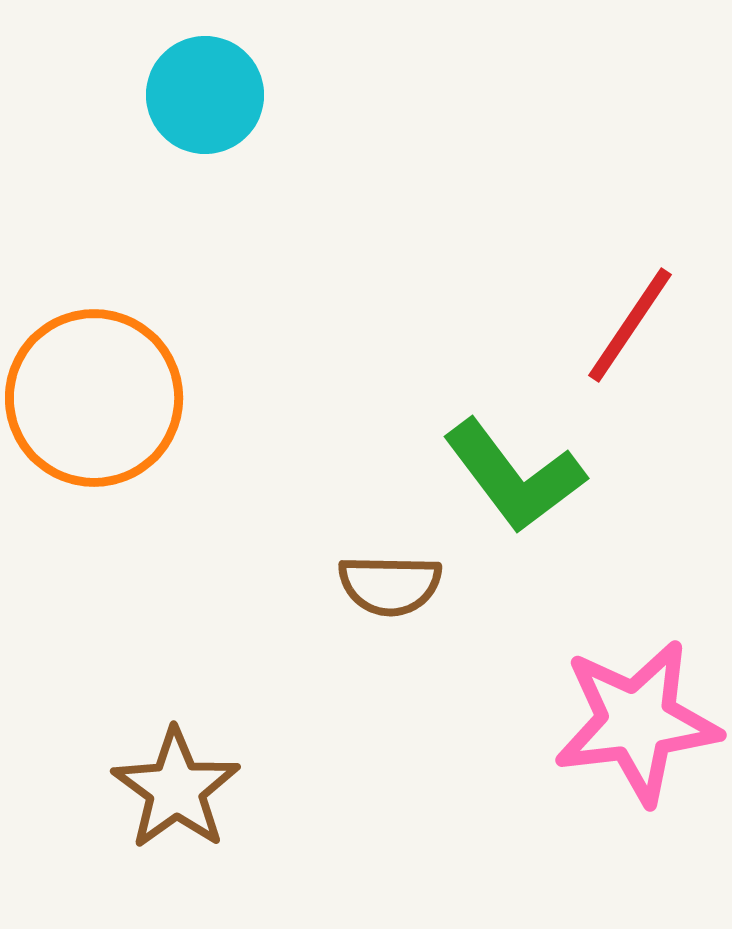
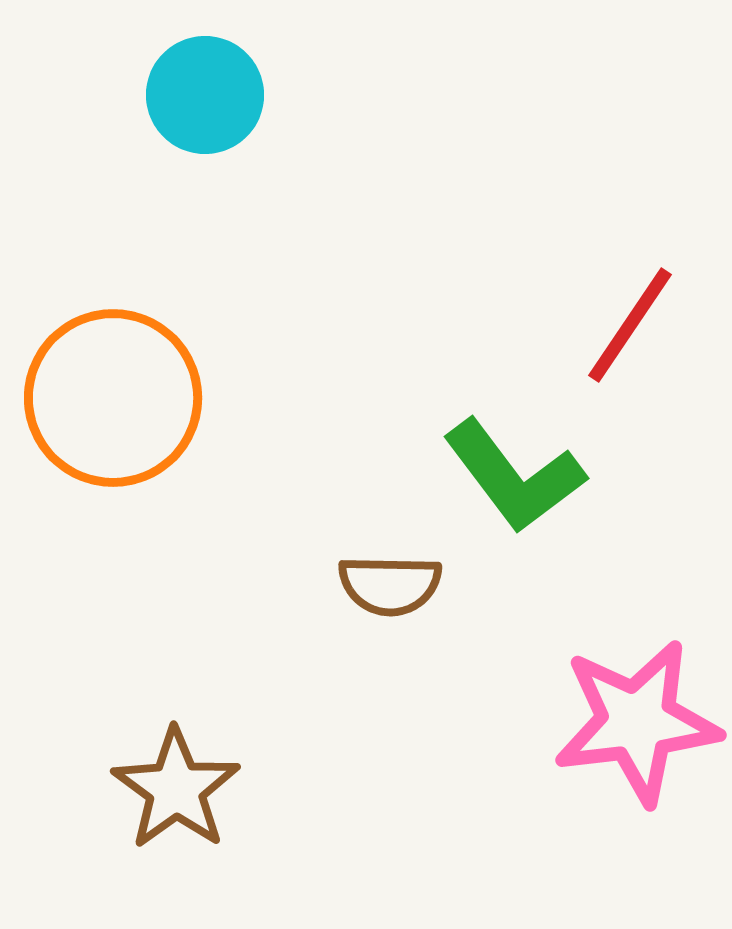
orange circle: moved 19 px right
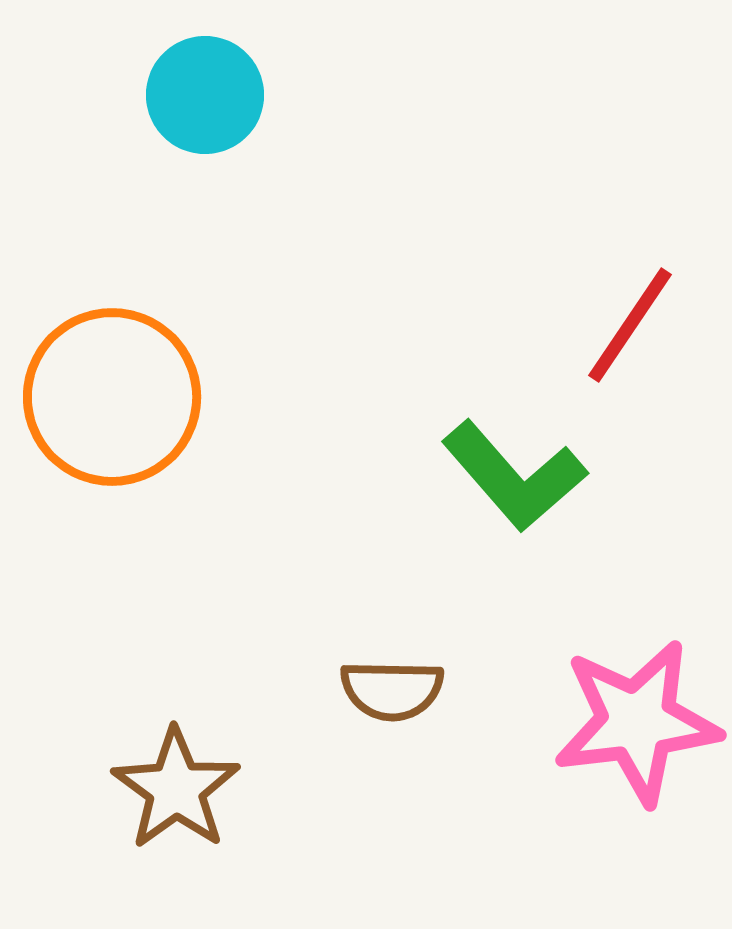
orange circle: moved 1 px left, 1 px up
green L-shape: rotated 4 degrees counterclockwise
brown semicircle: moved 2 px right, 105 px down
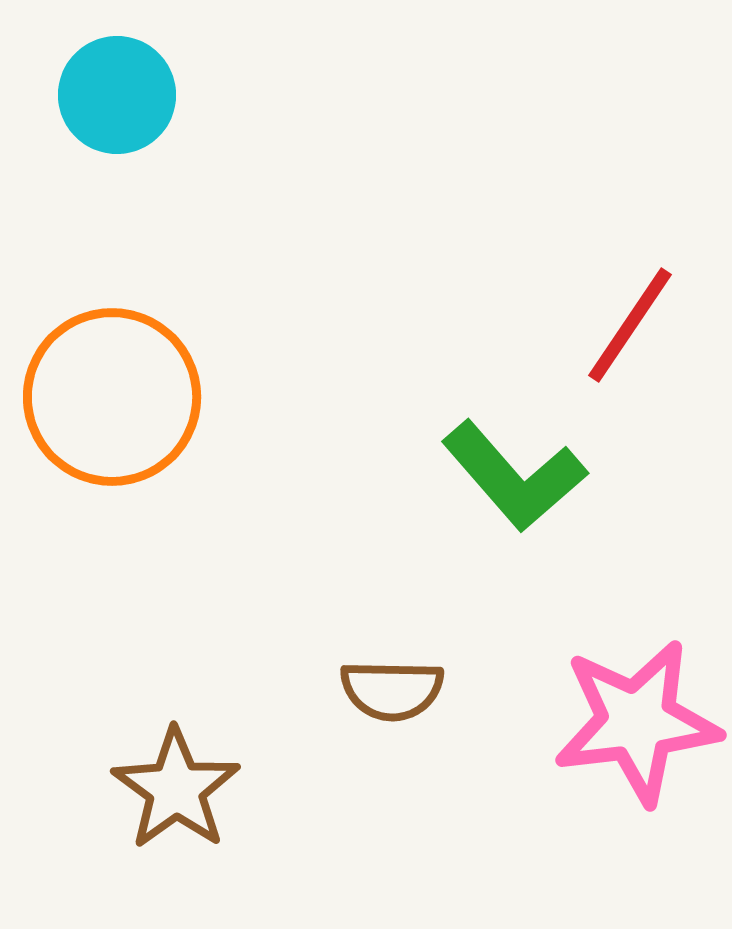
cyan circle: moved 88 px left
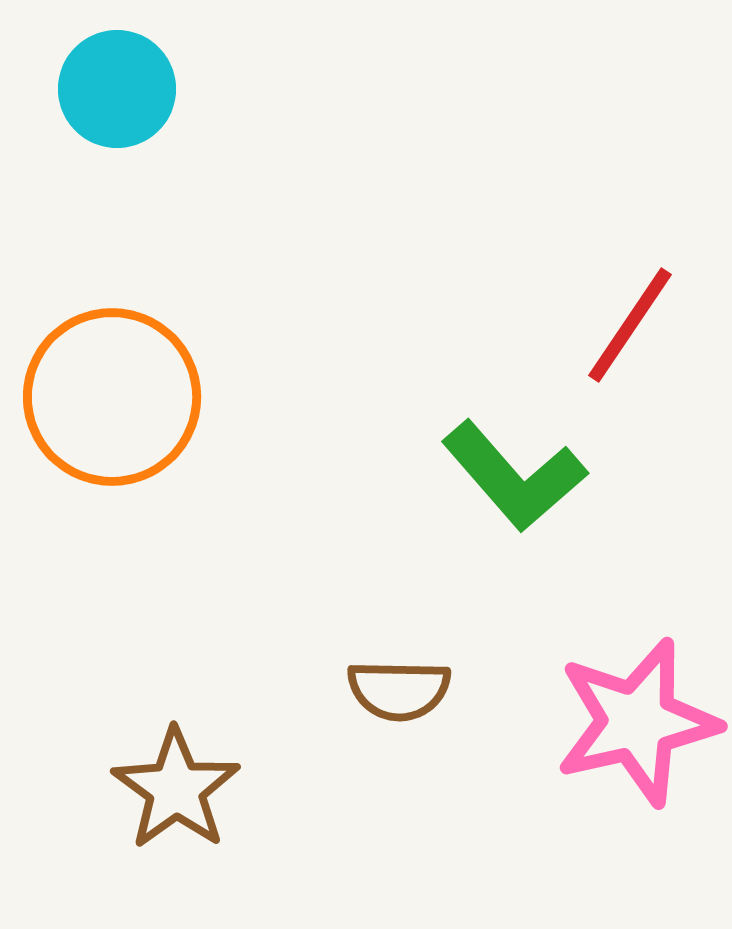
cyan circle: moved 6 px up
brown semicircle: moved 7 px right
pink star: rotated 6 degrees counterclockwise
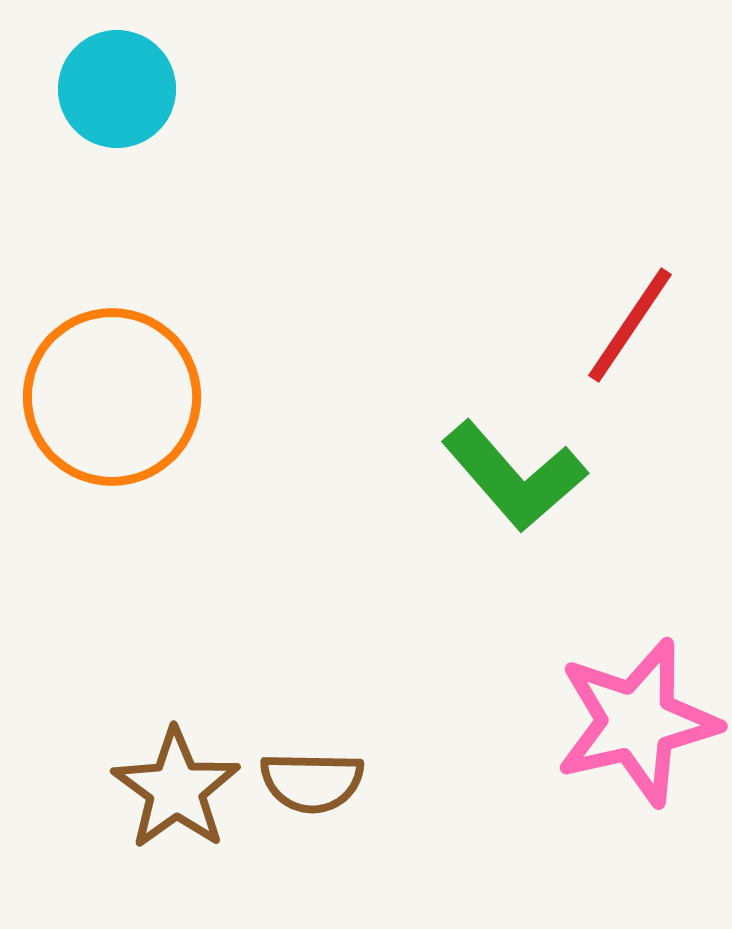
brown semicircle: moved 87 px left, 92 px down
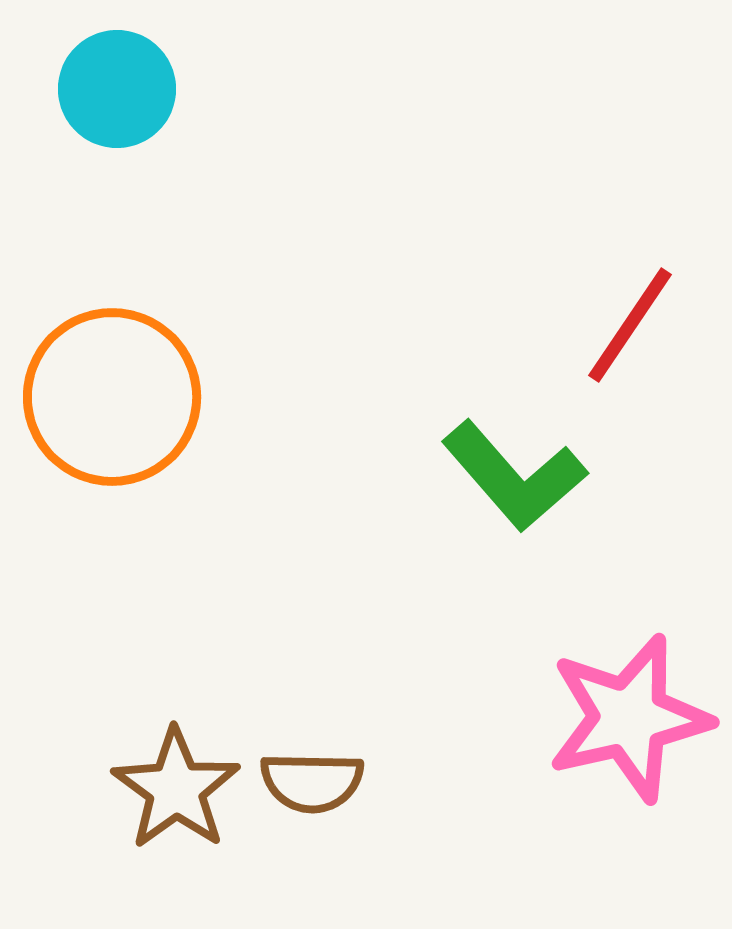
pink star: moved 8 px left, 4 px up
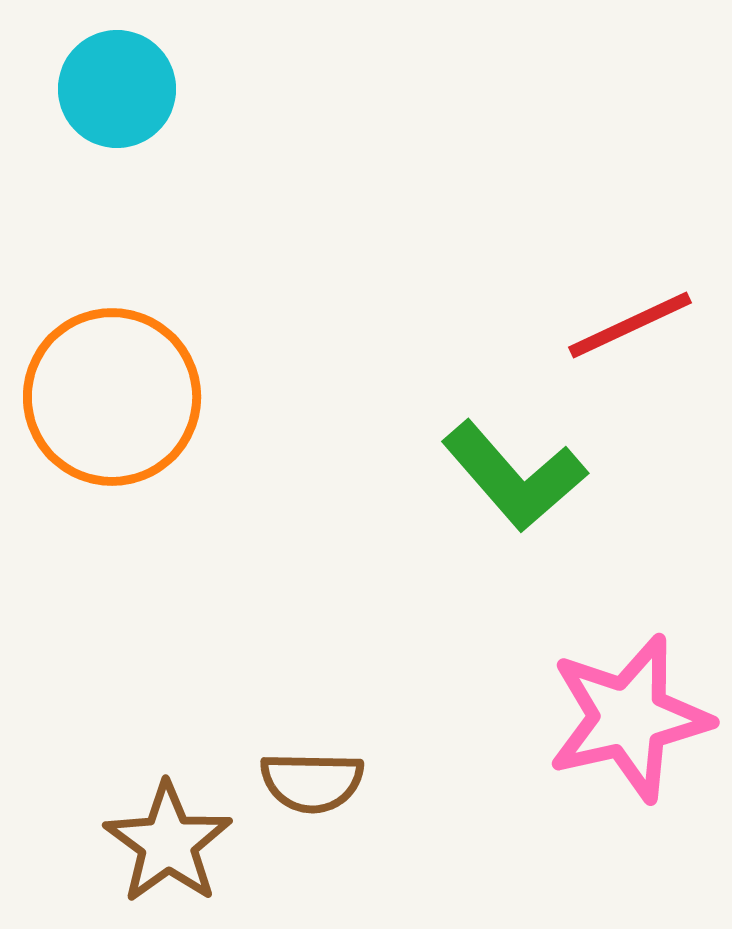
red line: rotated 31 degrees clockwise
brown star: moved 8 px left, 54 px down
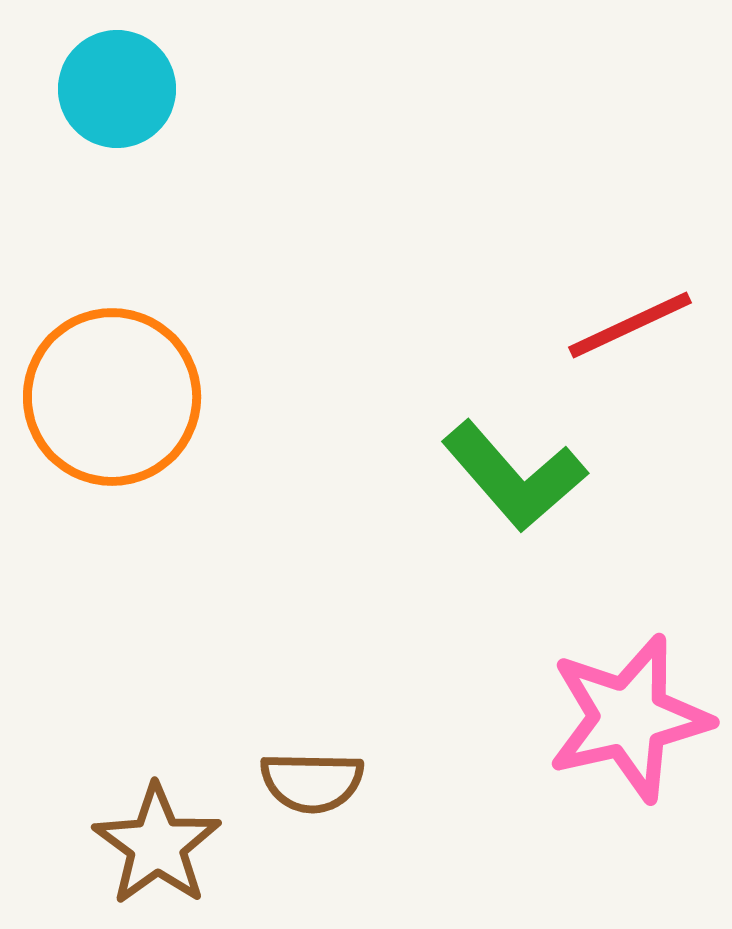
brown star: moved 11 px left, 2 px down
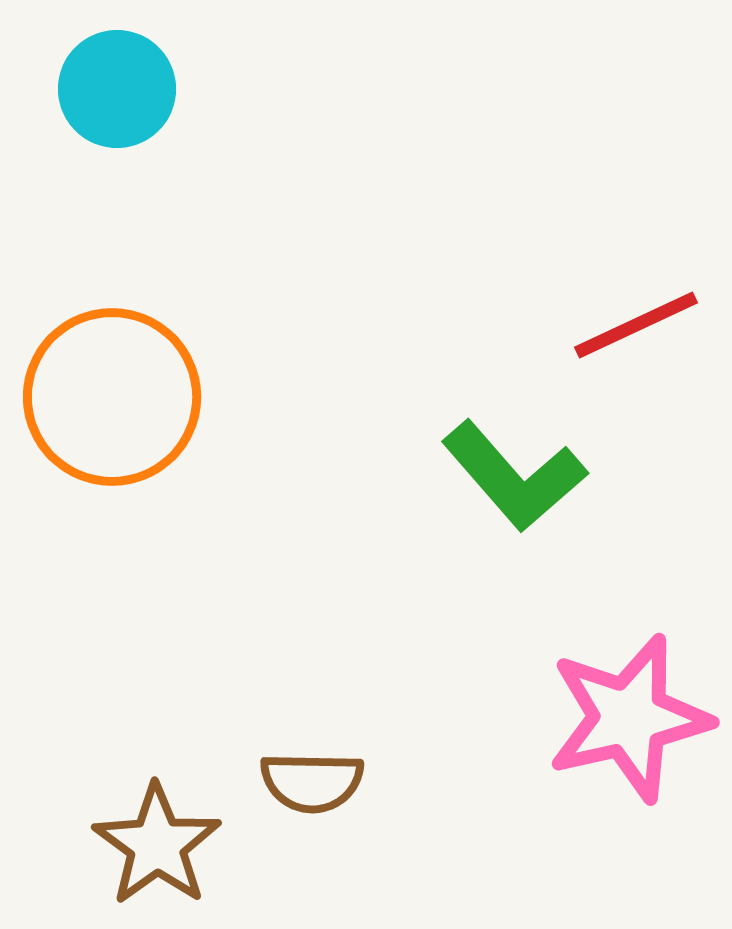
red line: moved 6 px right
